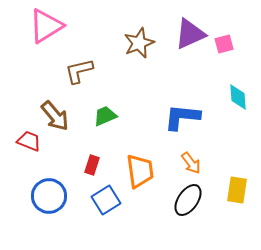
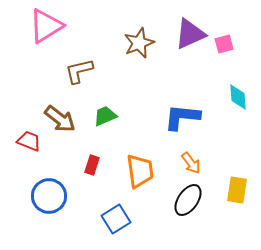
brown arrow: moved 5 px right, 3 px down; rotated 12 degrees counterclockwise
blue square: moved 10 px right, 19 px down
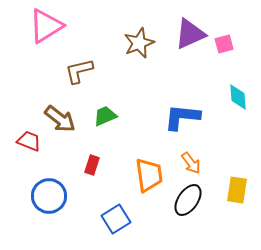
orange trapezoid: moved 9 px right, 4 px down
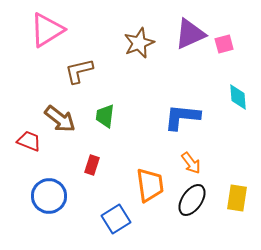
pink triangle: moved 1 px right, 4 px down
green trapezoid: rotated 60 degrees counterclockwise
orange trapezoid: moved 1 px right, 10 px down
yellow rectangle: moved 8 px down
black ellipse: moved 4 px right
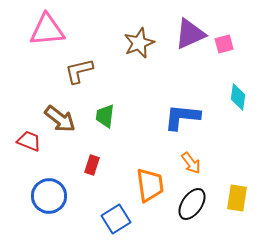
pink triangle: rotated 27 degrees clockwise
cyan diamond: rotated 12 degrees clockwise
black ellipse: moved 4 px down
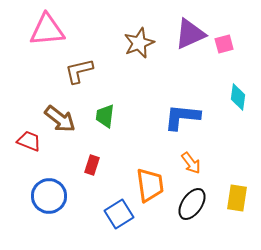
blue square: moved 3 px right, 5 px up
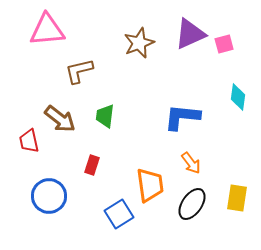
red trapezoid: rotated 125 degrees counterclockwise
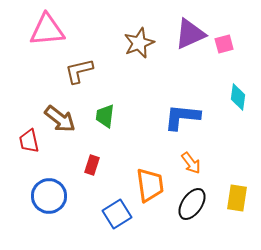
blue square: moved 2 px left
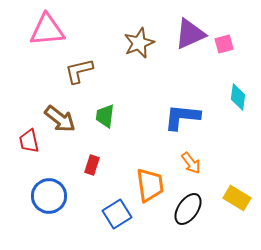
yellow rectangle: rotated 68 degrees counterclockwise
black ellipse: moved 4 px left, 5 px down
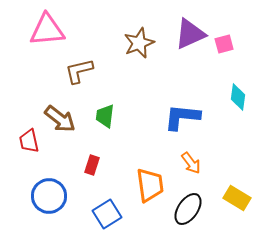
blue square: moved 10 px left
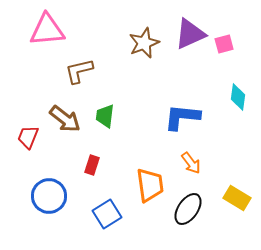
brown star: moved 5 px right
brown arrow: moved 5 px right
red trapezoid: moved 1 px left, 4 px up; rotated 35 degrees clockwise
